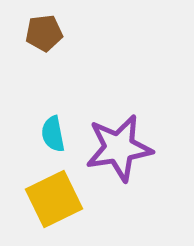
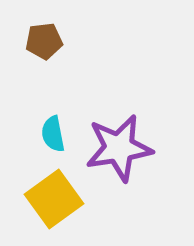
brown pentagon: moved 8 px down
yellow square: rotated 10 degrees counterclockwise
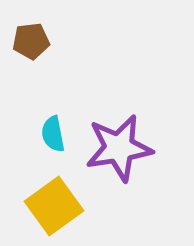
brown pentagon: moved 13 px left
yellow square: moved 7 px down
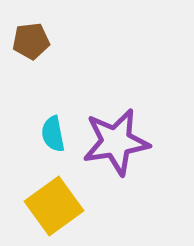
purple star: moved 3 px left, 6 px up
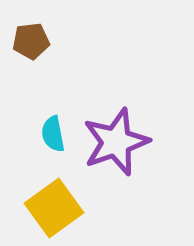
purple star: rotated 10 degrees counterclockwise
yellow square: moved 2 px down
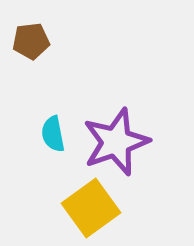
yellow square: moved 37 px right
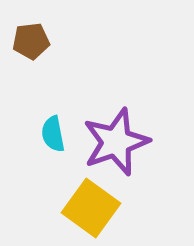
yellow square: rotated 18 degrees counterclockwise
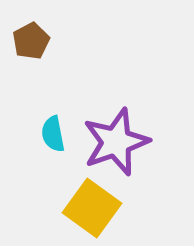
brown pentagon: rotated 21 degrees counterclockwise
yellow square: moved 1 px right
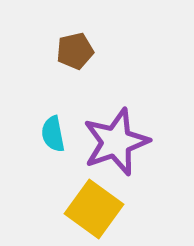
brown pentagon: moved 44 px right, 10 px down; rotated 15 degrees clockwise
yellow square: moved 2 px right, 1 px down
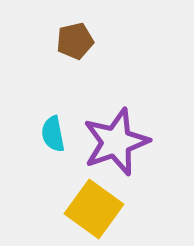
brown pentagon: moved 10 px up
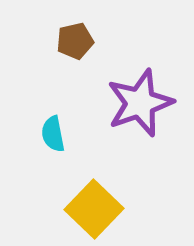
purple star: moved 24 px right, 39 px up
yellow square: rotated 8 degrees clockwise
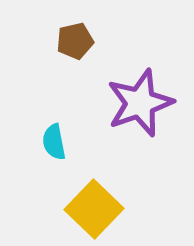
cyan semicircle: moved 1 px right, 8 px down
